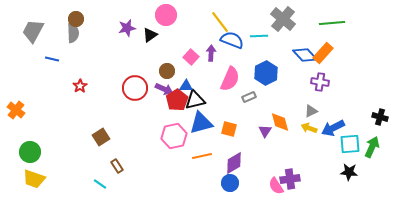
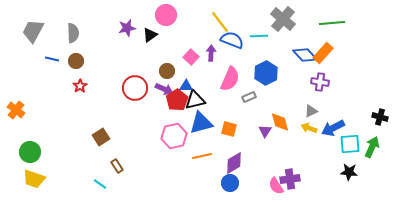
brown circle at (76, 19): moved 42 px down
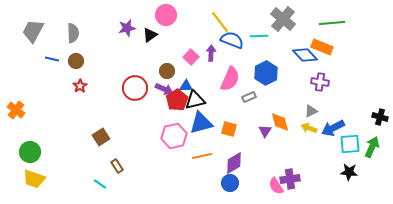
orange rectangle at (323, 53): moved 1 px left, 6 px up; rotated 70 degrees clockwise
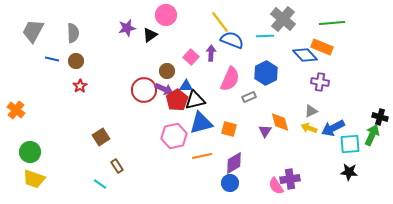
cyan line at (259, 36): moved 6 px right
red circle at (135, 88): moved 9 px right, 2 px down
green arrow at (372, 147): moved 12 px up
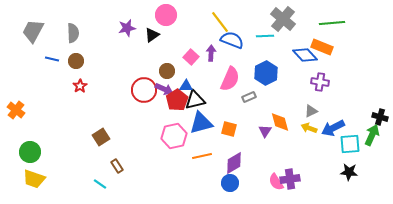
black triangle at (150, 35): moved 2 px right
pink semicircle at (276, 186): moved 4 px up
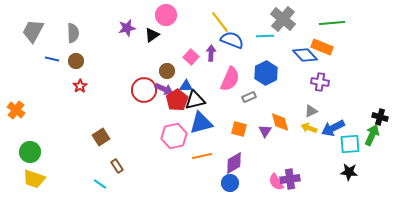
orange square at (229, 129): moved 10 px right
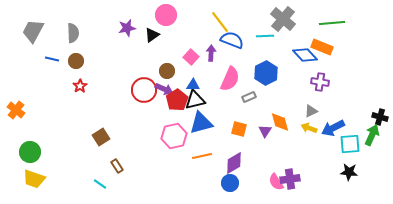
blue triangle at (186, 86): moved 7 px right, 1 px up
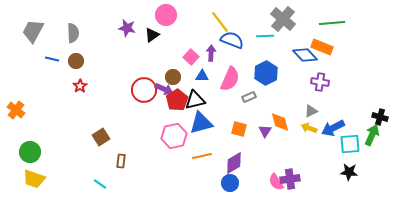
purple star at (127, 28): rotated 24 degrees clockwise
brown circle at (167, 71): moved 6 px right, 6 px down
blue triangle at (193, 85): moved 9 px right, 9 px up
brown rectangle at (117, 166): moved 4 px right, 5 px up; rotated 40 degrees clockwise
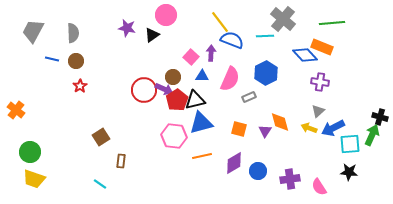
gray triangle at (311, 111): moved 7 px right; rotated 16 degrees counterclockwise
pink hexagon at (174, 136): rotated 20 degrees clockwise
pink semicircle at (276, 182): moved 43 px right, 5 px down
blue circle at (230, 183): moved 28 px right, 12 px up
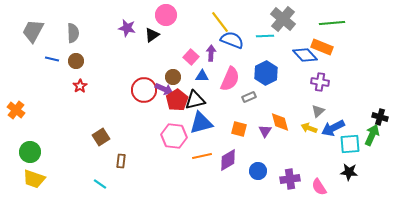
purple diamond at (234, 163): moved 6 px left, 3 px up
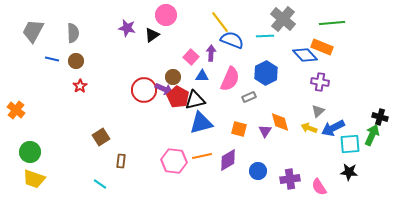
red pentagon at (177, 100): moved 1 px right, 3 px up; rotated 10 degrees counterclockwise
pink hexagon at (174, 136): moved 25 px down
